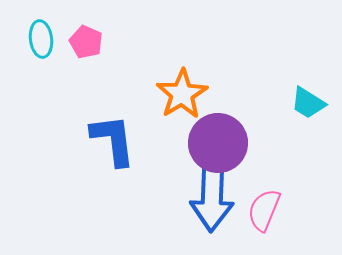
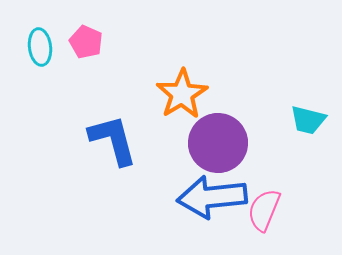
cyan ellipse: moved 1 px left, 8 px down
cyan trapezoid: moved 17 px down; rotated 18 degrees counterclockwise
blue L-shape: rotated 8 degrees counterclockwise
blue arrow: rotated 82 degrees clockwise
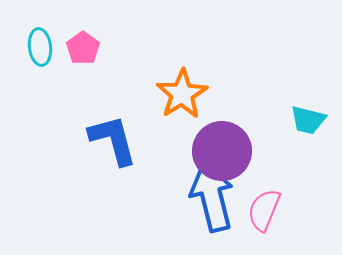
pink pentagon: moved 3 px left, 6 px down; rotated 12 degrees clockwise
purple circle: moved 4 px right, 8 px down
blue arrow: rotated 82 degrees clockwise
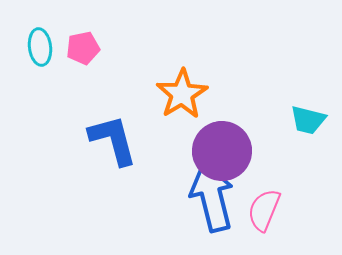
pink pentagon: rotated 24 degrees clockwise
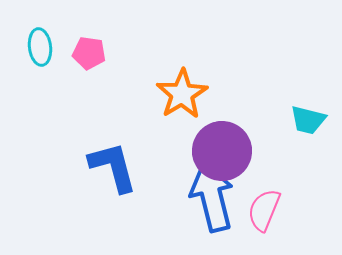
pink pentagon: moved 6 px right, 5 px down; rotated 20 degrees clockwise
blue L-shape: moved 27 px down
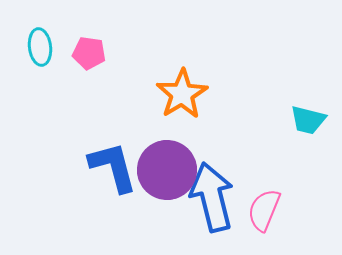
purple circle: moved 55 px left, 19 px down
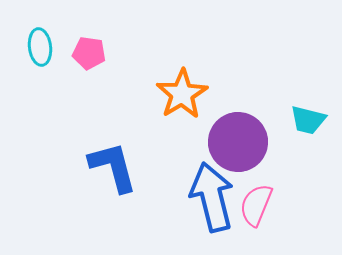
purple circle: moved 71 px right, 28 px up
pink semicircle: moved 8 px left, 5 px up
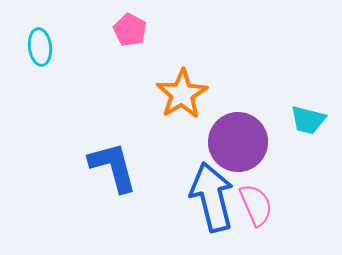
pink pentagon: moved 41 px right, 23 px up; rotated 20 degrees clockwise
pink semicircle: rotated 135 degrees clockwise
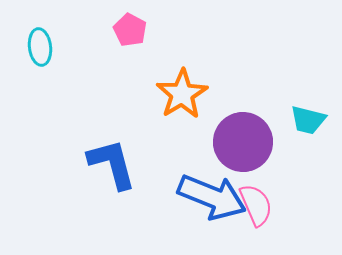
purple circle: moved 5 px right
blue L-shape: moved 1 px left, 3 px up
blue arrow: rotated 126 degrees clockwise
